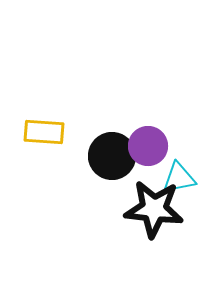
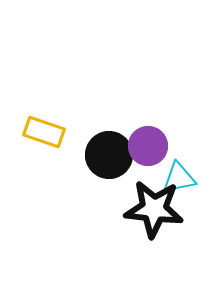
yellow rectangle: rotated 15 degrees clockwise
black circle: moved 3 px left, 1 px up
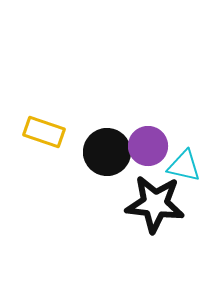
black circle: moved 2 px left, 3 px up
cyan triangle: moved 5 px right, 12 px up; rotated 24 degrees clockwise
black star: moved 1 px right, 5 px up
